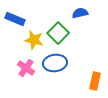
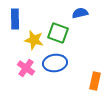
blue rectangle: rotated 66 degrees clockwise
green square: rotated 25 degrees counterclockwise
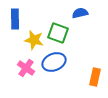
blue ellipse: moved 1 px left, 1 px up; rotated 15 degrees counterclockwise
orange rectangle: moved 4 px up
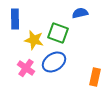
blue ellipse: rotated 10 degrees counterclockwise
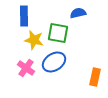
blue semicircle: moved 2 px left
blue rectangle: moved 9 px right, 3 px up
green square: rotated 10 degrees counterclockwise
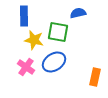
green square: moved 1 px up
pink cross: moved 1 px up
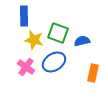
blue semicircle: moved 4 px right, 28 px down
green square: moved 1 px down; rotated 10 degrees clockwise
orange rectangle: moved 2 px left, 4 px up
